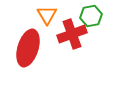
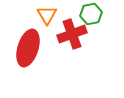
green hexagon: moved 2 px up
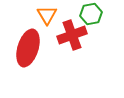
red cross: moved 1 px down
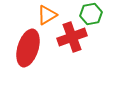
orange triangle: rotated 30 degrees clockwise
red cross: moved 2 px down
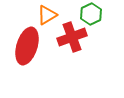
green hexagon: rotated 15 degrees counterclockwise
red ellipse: moved 1 px left, 2 px up
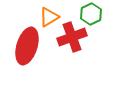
orange triangle: moved 2 px right, 2 px down
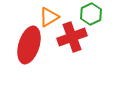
red ellipse: moved 2 px right, 1 px up
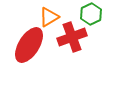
red ellipse: rotated 15 degrees clockwise
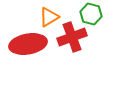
green hexagon: rotated 20 degrees counterclockwise
red ellipse: moved 1 px left, 1 px up; rotated 48 degrees clockwise
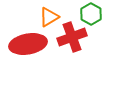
green hexagon: rotated 15 degrees clockwise
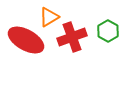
green hexagon: moved 17 px right, 17 px down
red ellipse: moved 2 px left, 4 px up; rotated 39 degrees clockwise
